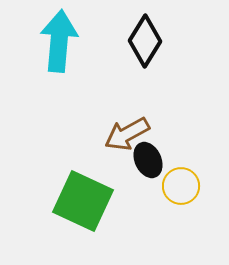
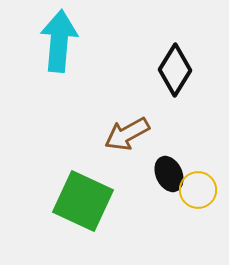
black diamond: moved 30 px right, 29 px down
black ellipse: moved 21 px right, 14 px down
yellow circle: moved 17 px right, 4 px down
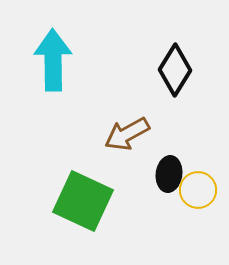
cyan arrow: moved 6 px left, 19 px down; rotated 6 degrees counterclockwise
black ellipse: rotated 32 degrees clockwise
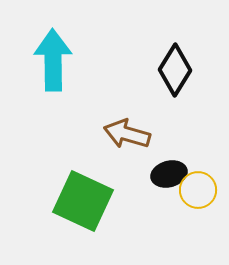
brown arrow: rotated 45 degrees clockwise
black ellipse: rotated 68 degrees clockwise
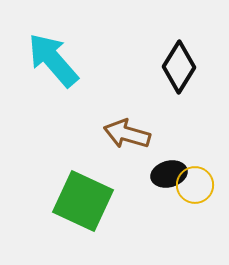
cyan arrow: rotated 40 degrees counterclockwise
black diamond: moved 4 px right, 3 px up
yellow circle: moved 3 px left, 5 px up
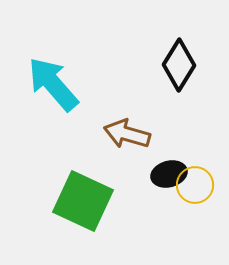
cyan arrow: moved 24 px down
black diamond: moved 2 px up
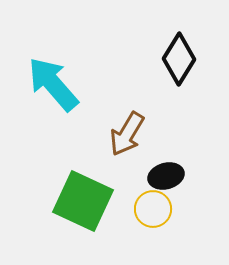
black diamond: moved 6 px up
brown arrow: rotated 75 degrees counterclockwise
black ellipse: moved 3 px left, 2 px down
yellow circle: moved 42 px left, 24 px down
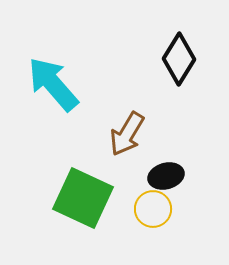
green square: moved 3 px up
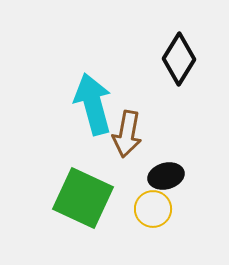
cyan arrow: moved 40 px right, 20 px down; rotated 26 degrees clockwise
brown arrow: rotated 21 degrees counterclockwise
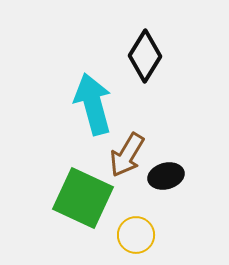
black diamond: moved 34 px left, 3 px up
brown arrow: moved 21 px down; rotated 21 degrees clockwise
yellow circle: moved 17 px left, 26 px down
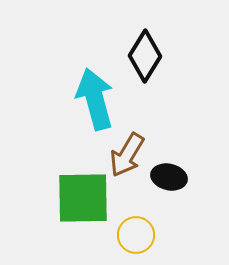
cyan arrow: moved 2 px right, 5 px up
black ellipse: moved 3 px right, 1 px down; rotated 28 degrees clockwise
green square: rotated 26 degrees counterclockwise
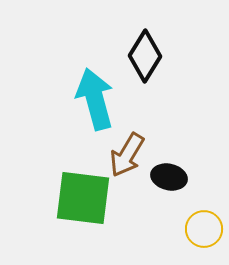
green square: rotated 8 degrees clockwise
yellow circle: moved 68 px right, 6 px up
